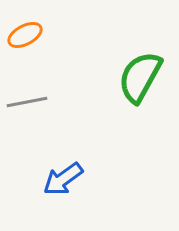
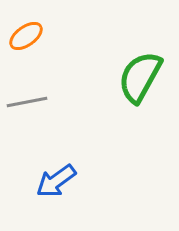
orange ellipse: moved 1 px right, 1 px down; rotated 8 degrees counterclockwise
blue arrow: moved 7 px left, 2 px down
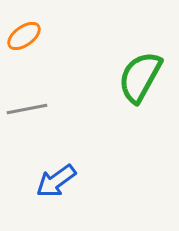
orange ellipse: moved 2 px left
gray line: moved 7 px down
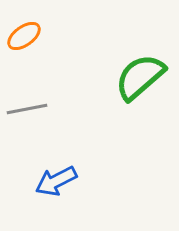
green semicircle: rotated 20 degrees clockwise
blue arrow: rotated 9 degrees clockwise
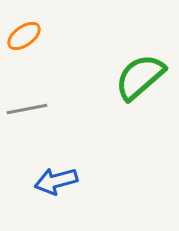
blue arrow: rotated 12 degrees clockwise
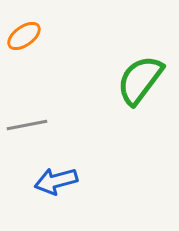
green semicircle: moved 3 px down; rotated 12 degrees counterclockwise
gray line: moved 16 px down
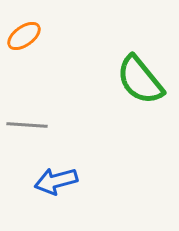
green semicircle: rotated 76 degrees counterclockwise
gray line: rotated 15 degrees clockwise
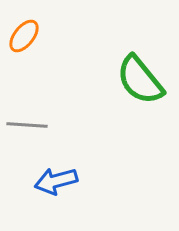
orange ellipse: rotated 16 degrees counterclockwise
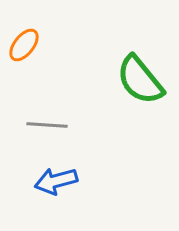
orange ellipse: moved 9 px down
gray line: moved 20 px right
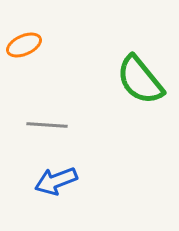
orange ellipse: rotated 28 degrees clockwise
blue arrow: rotated 6 degrees counterclockwise
